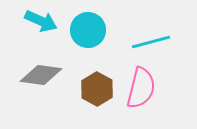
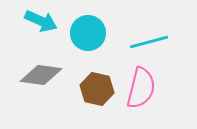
cyan circle: moved 3 px down
cyan line: moved 2 px left
brown hexagon: rotated 16 degrees counterclockwise
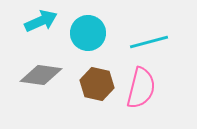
cyan arrow: rotated 48 degrees counterclockwise
brown hexagon: moved 5 px up
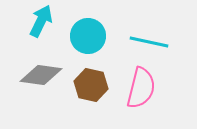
cyan arrow: rotated 40 degrees counterclockwise
cyan circle: moved 3 px down
cyan line: rotated 27 degrees clockwise
brown hexagon: moved 6 px left, 1 px down
